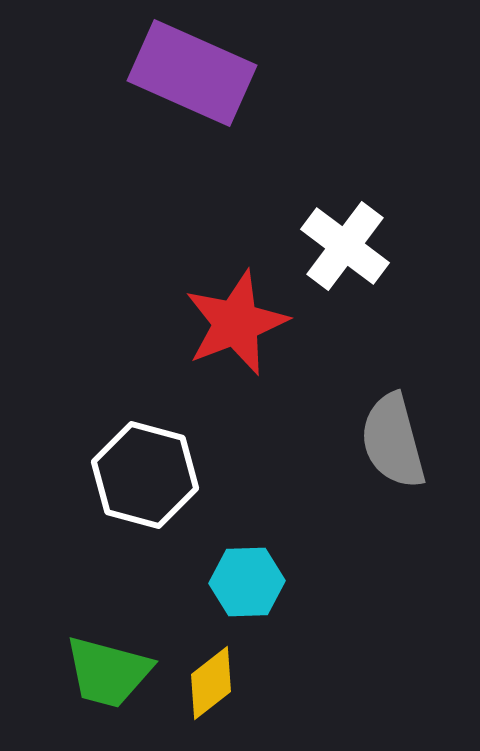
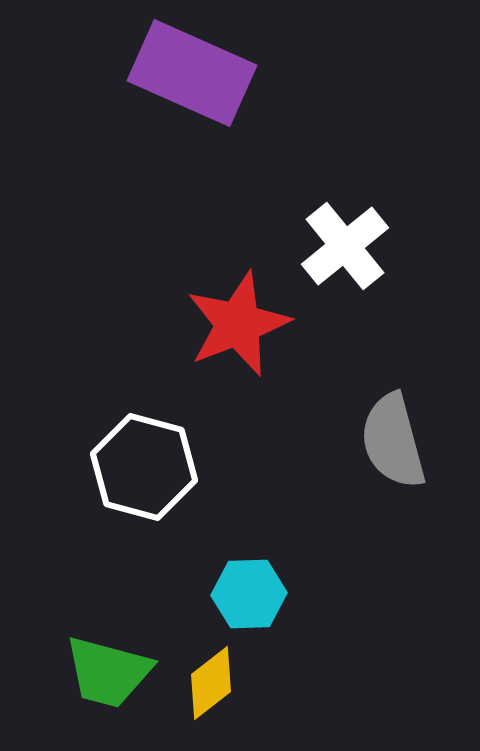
white cross: rotated 14 degrees clockwise
red star: moved 2 px right, 1 px down
white hexagon: moved 1 px left, 8 px up
cyan hexagon: moved 2 px right, 12 px down
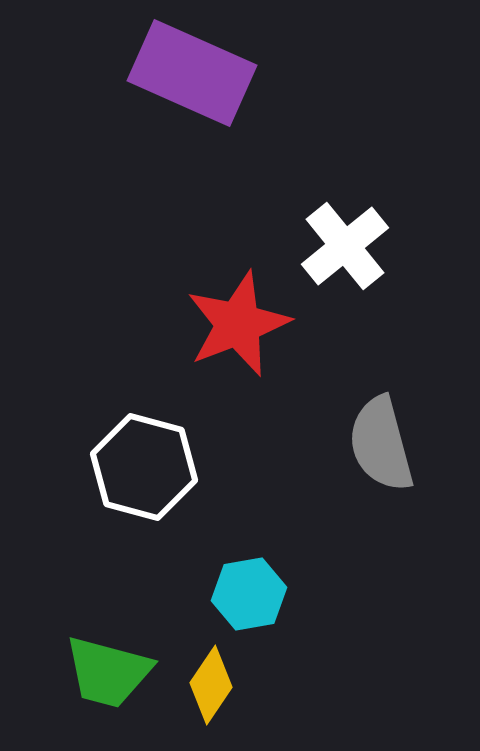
gray semicircle: moved 12 px left, 3 px down
cyan hexagon: rotated 8 degrees counterclockwise
yellow diamond: moved 2 px down; rotated 18 degrees counterclockwise
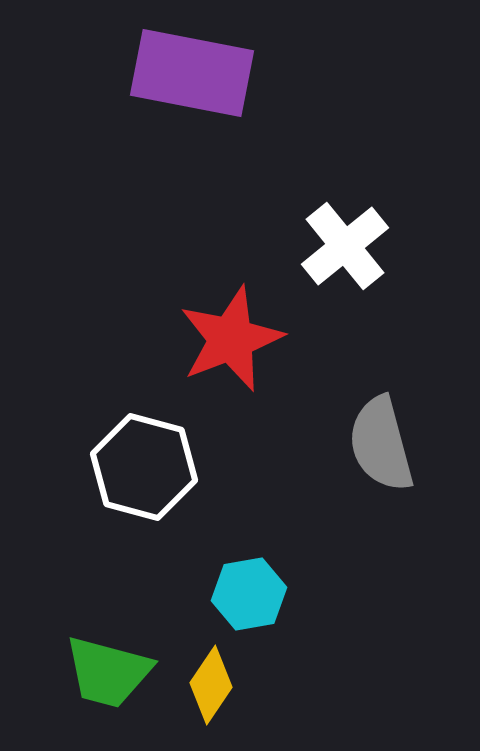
purple rectangle: rotated 13 degrees counterclockwise
red star: moved 7 px left, 15 px down
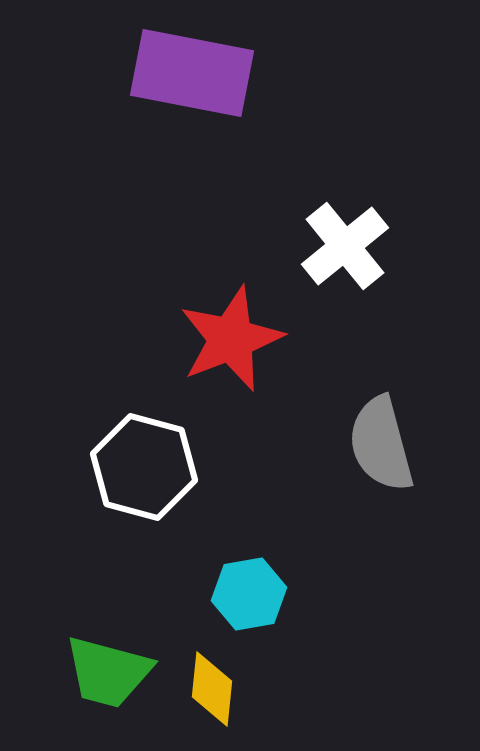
yellow diamond: moved 1 px right, 4 px down; rotated 28 degrees counterclockwise
